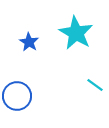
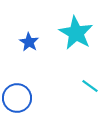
cyan line: moved 5 px left, 1 px down
blue circle: moved 2 px down
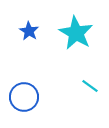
blue star: moved 11 px up
blue circle: moved 7 px right, 1 px up
